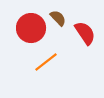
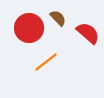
red circle: moved 2 px left
red semicircle: moved 3 px right; rotated 15 degrees counterclockwise
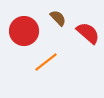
red circle: moved 5 px left, 3 px down
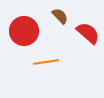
brown semicircle: moved 2 px right, 2 px up
orange line: rotated 30 degrees clockwise
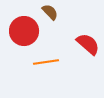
brown semicircle: moved 10 px left, 4 px up
red semicircle: moved 11 px down
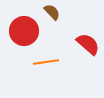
brown semicircle: moved 2 px right
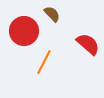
brown semicircle: moved 2 px down
orange line: moved 2 px left; rotated 55 degrees counterclockwise
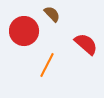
red semicircle: moved 2 px left
orange line: moved 3 px right, 3 px down
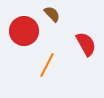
red semicircle: rotated 20 degrees clockwise
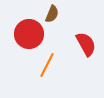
brown semicircle: rotated 66 degrees clockwise
red circle: moved 5 px right, 3 px down
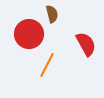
brown semicircle: rotated 36 degrees counterclockwise
